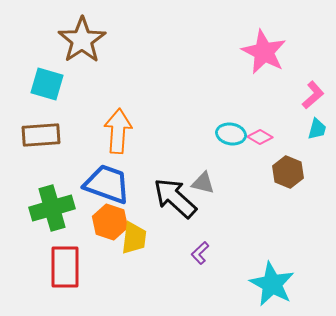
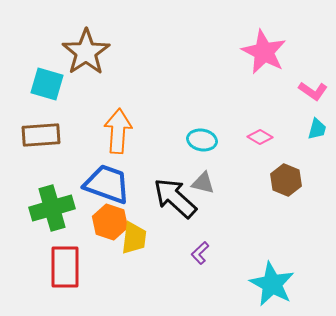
brown star: moved 4 px right, 12 px down
pink L-shape: moved 4 px up; rotated 76 degrees clockwise
cyan ellipse: moved 29 px left, 6 px down
brown hexagon: moved 2 px left, 8 px down
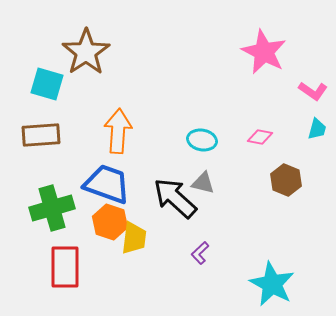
pink diamond: rotated 20 degrees counterclockwise
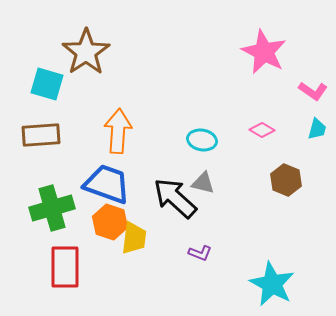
pink diamond: moved 2 px right, 7 px up; rotated 20 degrees clockwise
purple L-shape: rotated 115 degrees counterclockwise
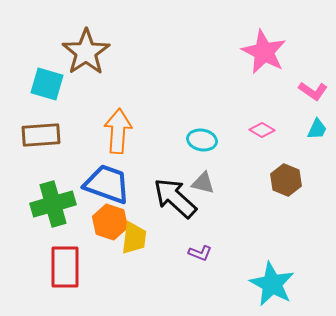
cyan trapezoid: rotated 10 degrees clockwise
green cross: moved 1 px right, 4 px up
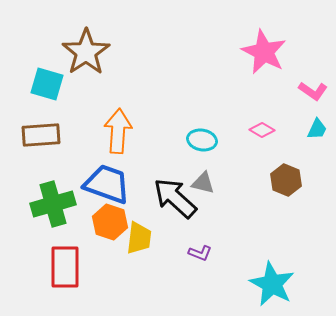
yellow trapezoid: moved 5 px right
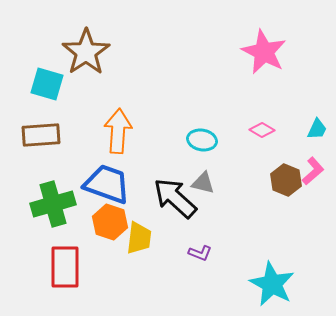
pink L-shape: moved 80 px down; rotated 76 degrees counterclockwise
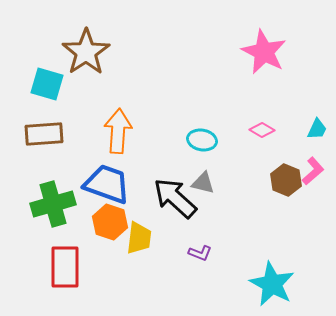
brown rectangle: moved 3 px right, 1 px up
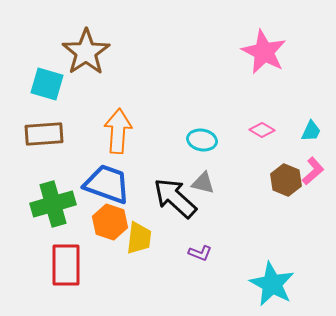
cyan trapezoid: moved 6 px left, 2 px down
red rectangle: moved 1 px right, 2 px up
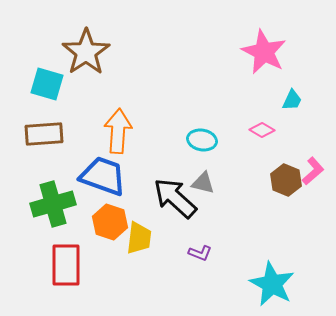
cyan trapezoid: moved 19 px left, 31 px up
blue trapezoid: moved 4 px left, 8 px up
